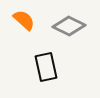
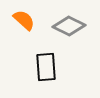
black rectangle: rotated 8 degrees clockwise
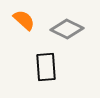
gray diamond: moved 2 px left, 3 px down
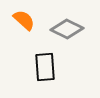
black rectangle: moved 1 px left
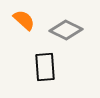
gray diamond: moved 1 px left, 1 px down
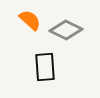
orange semicircle: moved 6 px right
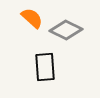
orange semicircle: moved 2 px right, 2 px up
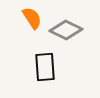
orange semicircle: rotated 15 degrees clockwise
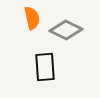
orange semicircle: rotated 20 degrees clockwise
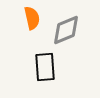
gray diamond: rotated 48 degrees counterclockwise
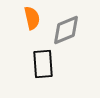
black rectangle: moved 2 px left, 3 px up
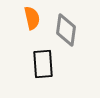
gray diamond: rotated 60 degrees counterclockwise
